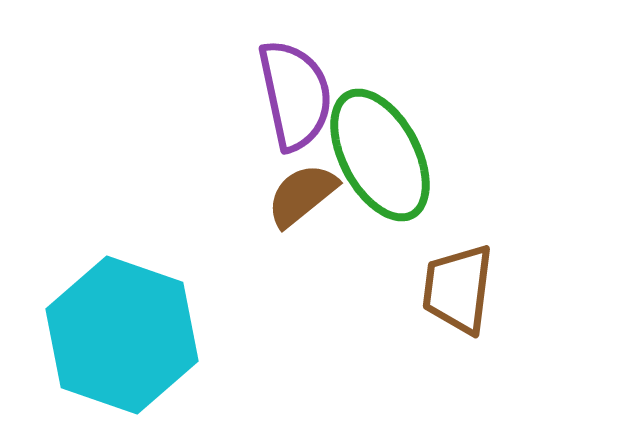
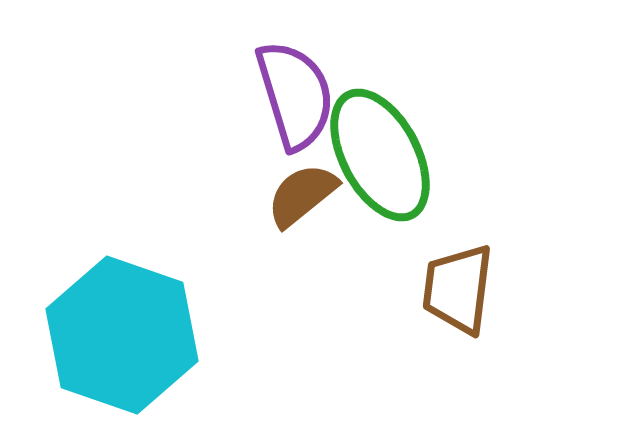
purple semicircle: rotated 5 degrees counterclockwise
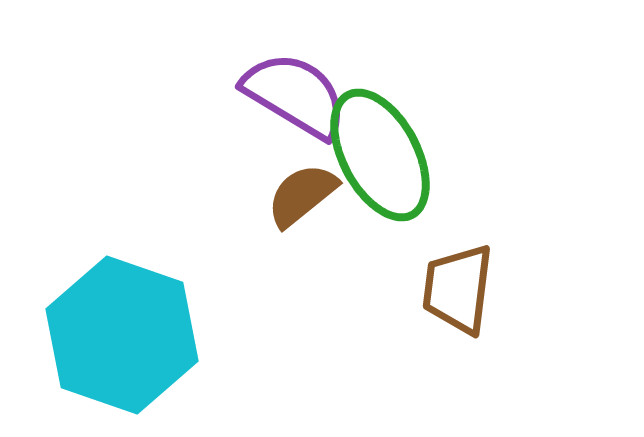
purple semicircle: rotated 42 degrees counterclockwise
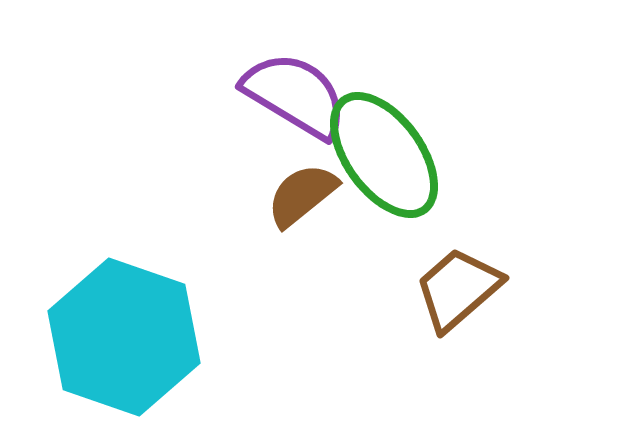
green ellipse: moved 4 px right; rotated 8 degrees counterclockwise
brown trapezoid: rotated 42 degrees clockwise
cyan hexagon: moved 2 px right, 2 px down
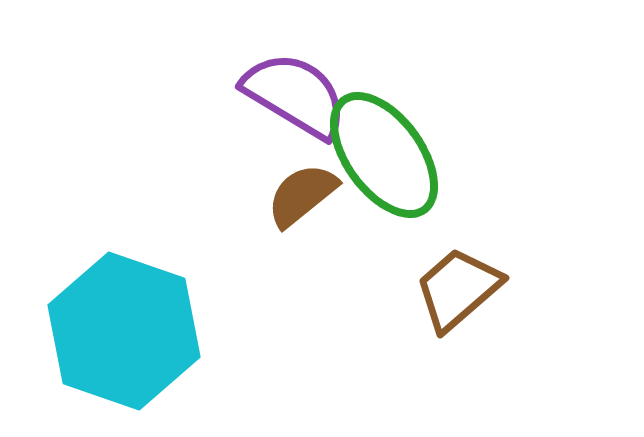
cyan hexagon: moved 6 px up
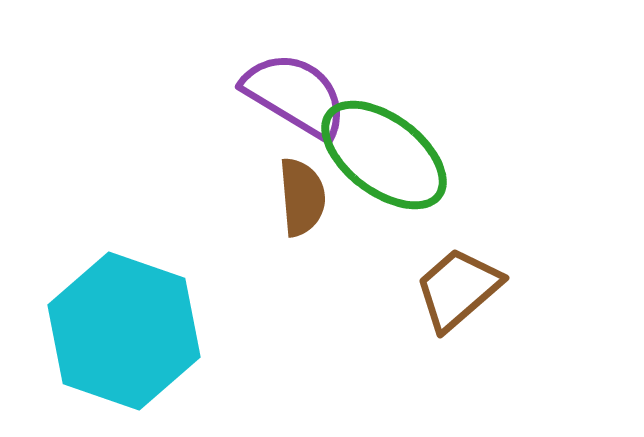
green ellipse: rotated 17 degrees counterclockwise
brown semicircle: moved 2 px down; rotated 124 degrees clockwise
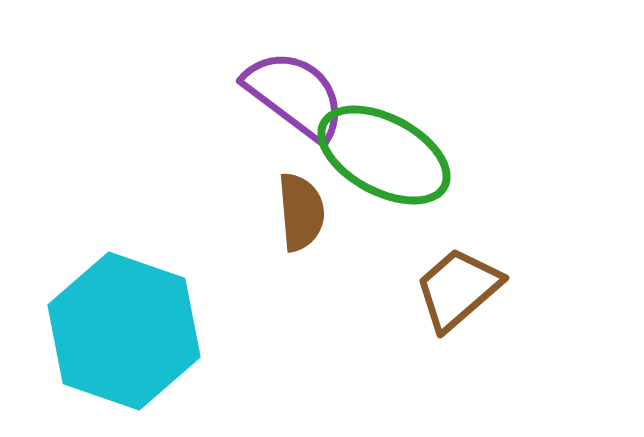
purple semicircle: rotated 6 degrees clockwise
green ellipse: rotated 9 degrees counterclockwise
brown semicircle: moved 1 px left, 15 px down
